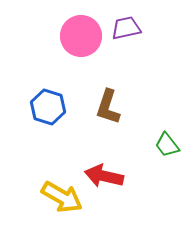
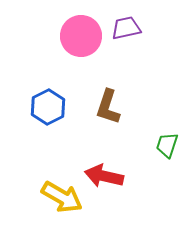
blue hexagon: rotated 16 degrees clockwise
green trapezoid: rotated 56 degrees clockwise
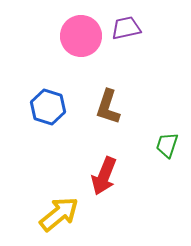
blue hexagon: rotated 16 degrees counterclockwise
red arrow: rotated 81 degrees counterclockwise
yellow arrow: moved 3 px left, 17 px down; rotated 69 degrees counterclockwise
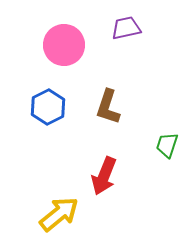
pink circle: moved 17 px left, 9 px down
blue hexagon: rotated 16 degrees clockwise
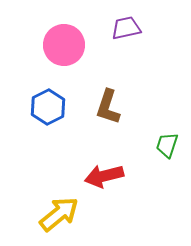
red arrow: rotated 54 degrees clockwise
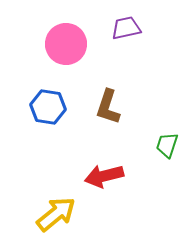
pink circle: moved 2 px right, 1 px up
blue hexagon: rotated 24 degrees counterclockwise
yellow arrow: moved 3 px left
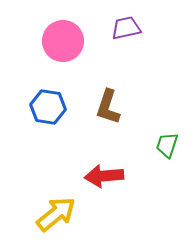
pink circle: moved 3 px left, 3 px up
red arrow: rotated 9 degrees clockwise
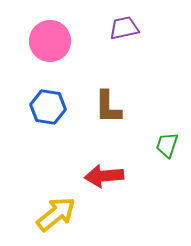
purple trapezoid: moved 2 px left
pink circle: moved 13 px left
brown L-shape: rotated 18 degrees counterclockwise
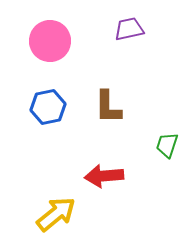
purple trapezoid: moved 5 px right, 1 px down
blue hexagon: rotated 20 degrees counterclockwise
